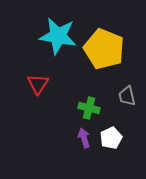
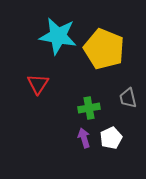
gray trapezoid: moved 1 px right, 2 px down
green cross: rotated 25 degrees counterclockwise
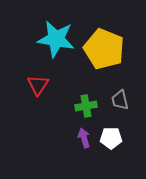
cyan star: moved 2 px left, 3 px down
red triangle: moved 1 px down
gray trapezoid: moved 8 px left, 2 px down
green cross: moved 3 px left, 2 px up
white pentagon: rotated 25 degrees clockwise
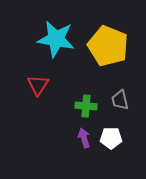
yellow pentagon: moved 4 px right, 3 px up
green cross: rotated 15 degrees clockwise
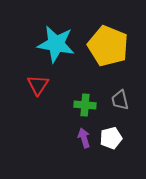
cyan star: moved 5 px down
green cross: moved 1 px left, 1 px up
white pentagon: rotated 15 degrees counterclockwise
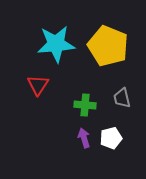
cyan star: rotated 15 degrees counterclockwise
gray trapezoid: moved 2 px right, 2 px up
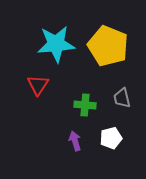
purple arrow: moved 9 px left, 3 px down
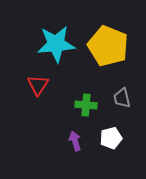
green cross: moved 1 px right
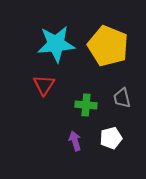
red triangle: moved 6 px right
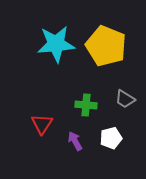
yellow pentagon: moved 2 px left
red triangle: moved 2 px left, 39 px down
gray trapezoid: moved 3 px right, 1 px down; rotated 45 degrees counterclockwise
purple arrow: rotated 12 degrees counterclockwise
